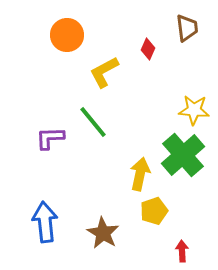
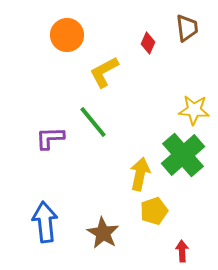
red diamond: moved 6 px up
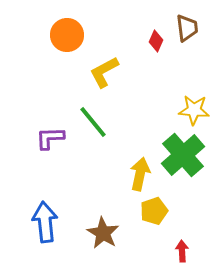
red diamond: moved 8 px right, 2 px up
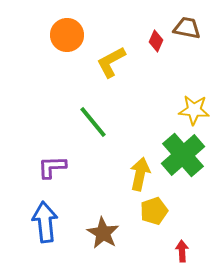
brown trapezoid: rotated 72 degrees counterclockwise
yellow L-shape: moved 7 px right, 10 px up
purple L-shape: moved 2 px right, 29 px down
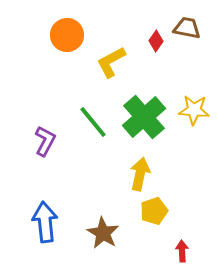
red diamond: rotated 10 degrees clockwise
green cross: moved 39 px left, 38 px up
purple L-shape: moved 7 px left, 26 px up; rotated 120 degrees clockwise
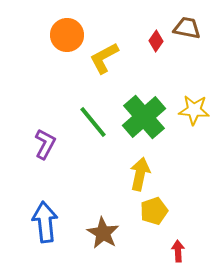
yellow L-shape: moved 7 px left, 4 px up
purple L-shape: moved 3 px down
red arrow: moved 4 px left
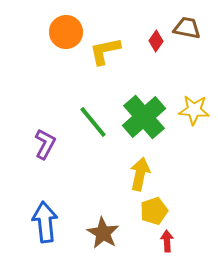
orange circle: moved 1 px left, 3 px up
yellow L-shape: moved 1 px right, 7 px up; rotated 16 degrees clockwise
red arrow: moved 11 px left, 10 px up
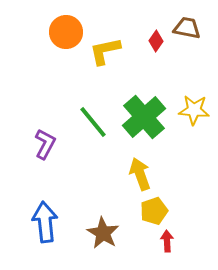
yellow arrow: rotated 32 degrees counterclockwise
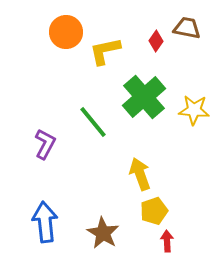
green cross: moved 20 px up
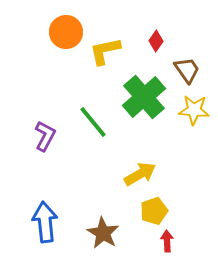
brown trapezoid: moved 42 px down; rotated 44 degrees clockwise
purple L-shape: moved 8 px up
yellow arrow: rotated 80 degrees clockwise
